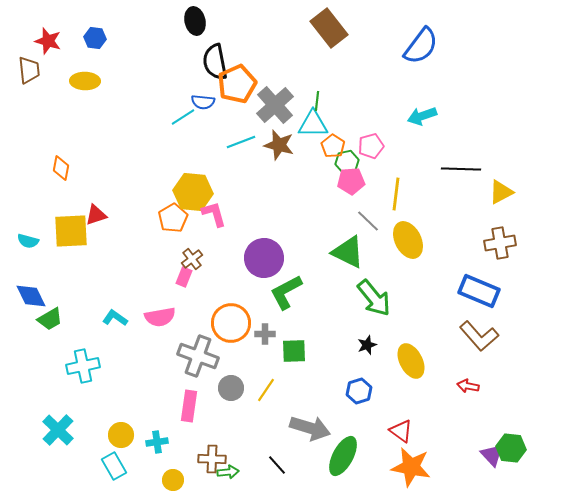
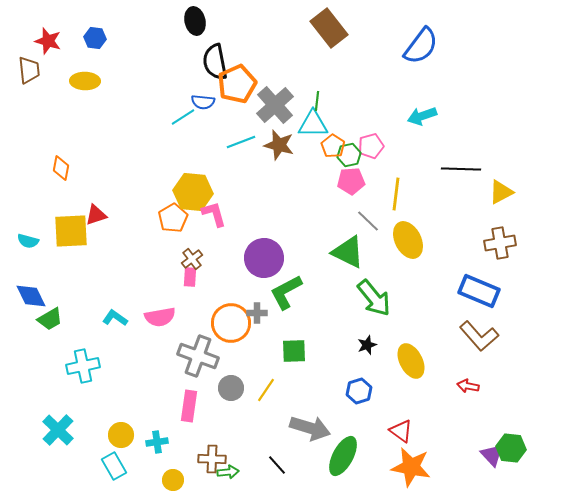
green hexagon at (347, 162): moved 2 px right, 7 px up
pink rectangle at (184, 277): moved 6 px right; rotated 18 degrees counterclockwise
gray cross at (265, 334): moved 8 px left, 21 px up
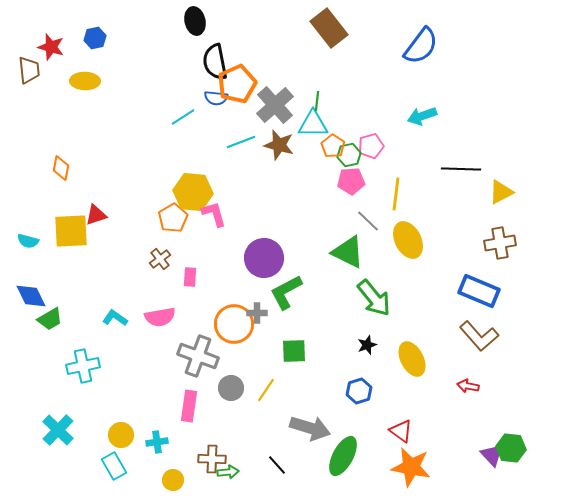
blue hexagon at (95, 38): rotated 20 degrees counterclockwise
red star at (48, 41): moved 3 px right, 6 px down
blue semicircle at (203, 102): moved 13 px right, 4 px up
brown cross at (192, 259): moved 32 px left
orange circle at (231, 323): moved 3 px right, 1 px down
yellow ellipse at (411, 361): moved 1 px right, 2 px up
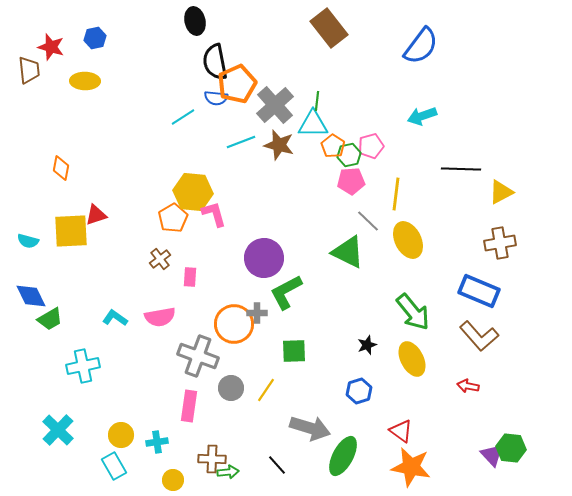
green arrow at (374, 298): moved 39 px right, 14 px down
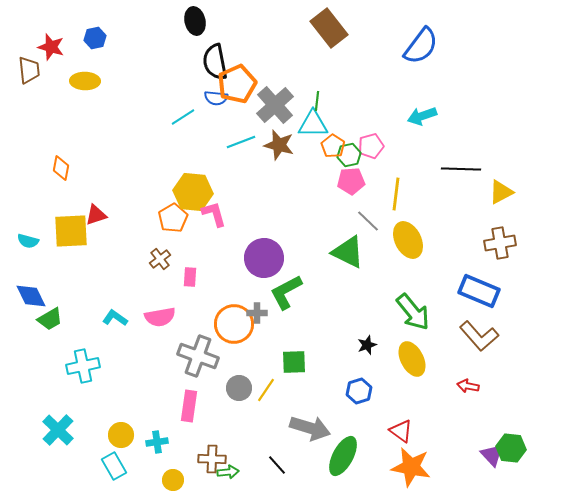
green square at (294, 351): moved 11 px down
gray circle at (231, 388): moved 8 px right
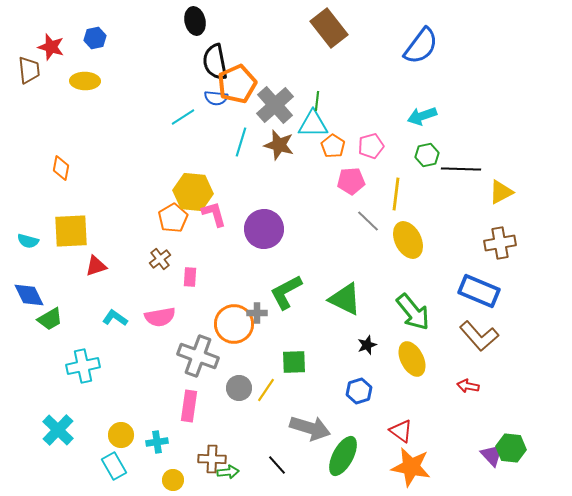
cyan line at (241, 142): rotated 52 degrees counterclockwise
green hexagon at (349, 155): moved 78 px right
red triangle at (96, 215): moved 51 px down
green triangle at (348, 252): moved 3 px left, 47 px down
purple circle at (264, 258): moved 29 px up
blue diamond at (31, 296): moved 2 px left, 1 px up
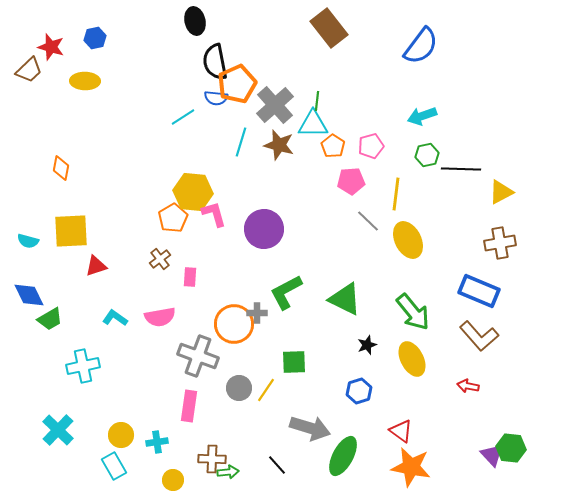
brown trapezoid at (29, 70): rotated 52 degrees clockwise
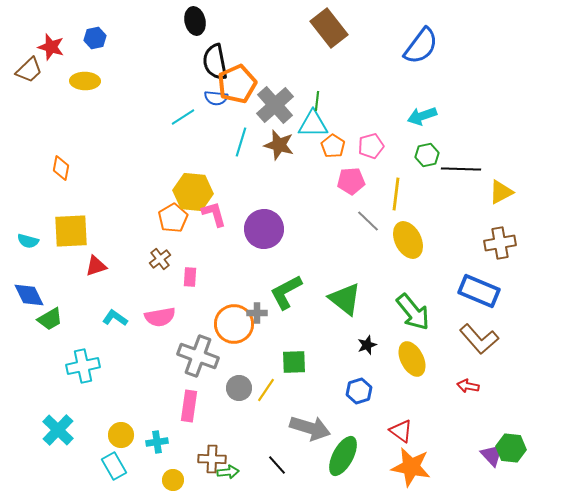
green triangle at (345, 299): rotated 12 degrees clockwise
brown L-shape at (479, 336): moved 3 px down
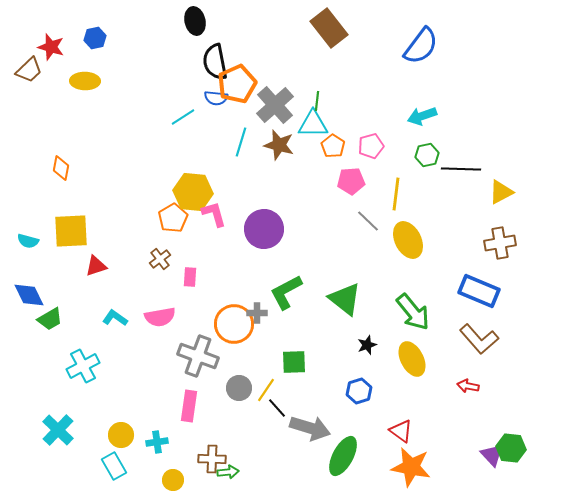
cyan cross at (83, 366): rotated 16 degrees counterclockwise
black line at (277, 465): moved 57 px up
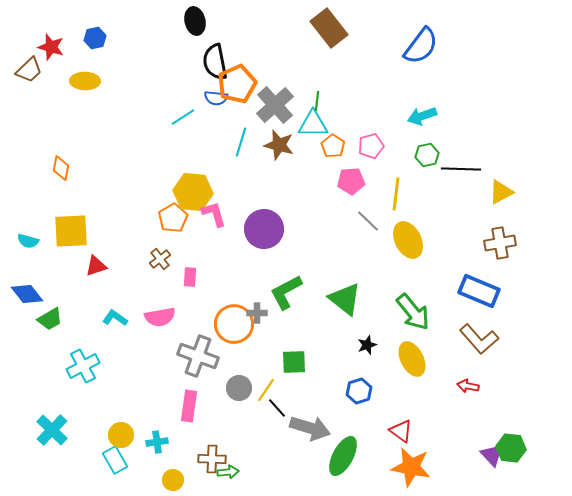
blue diamond at (29, 295): moved 2 px left, 1 px up; rotated 12 degrees counterclockwise
cyan cross at (58, 430): moved 6 px left
cyan rectangle at (114, 466): moved 1 px right, 6 px up
